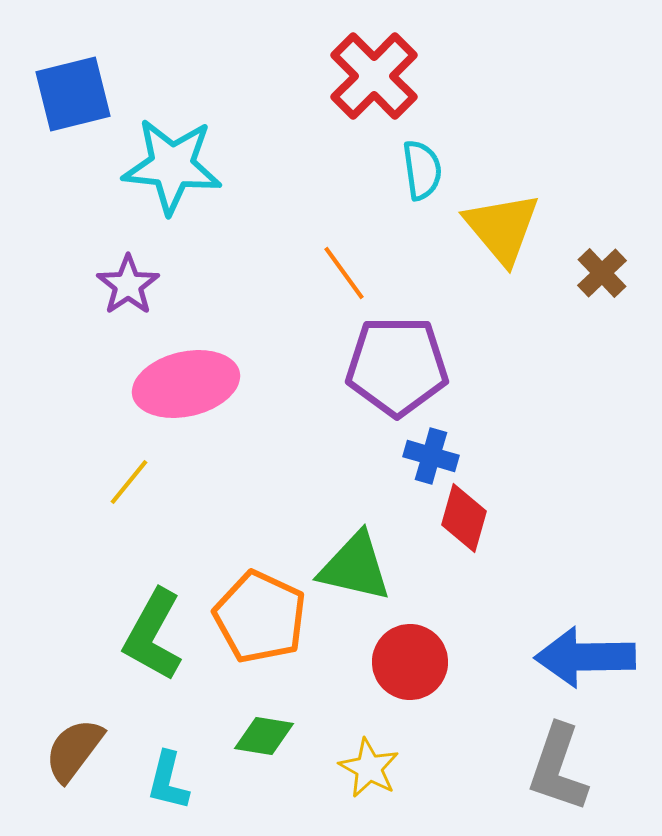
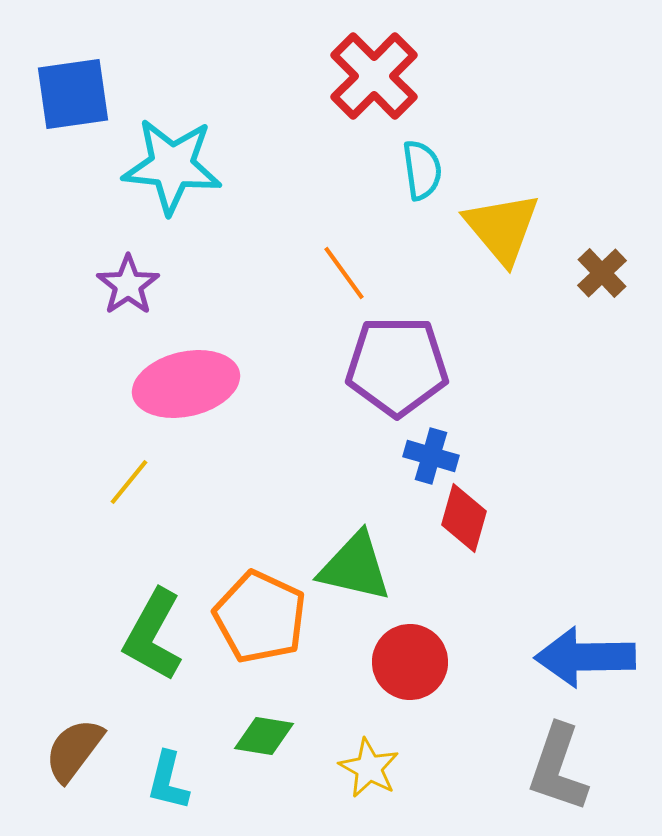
blue square: rotated 6 degrees clockwise
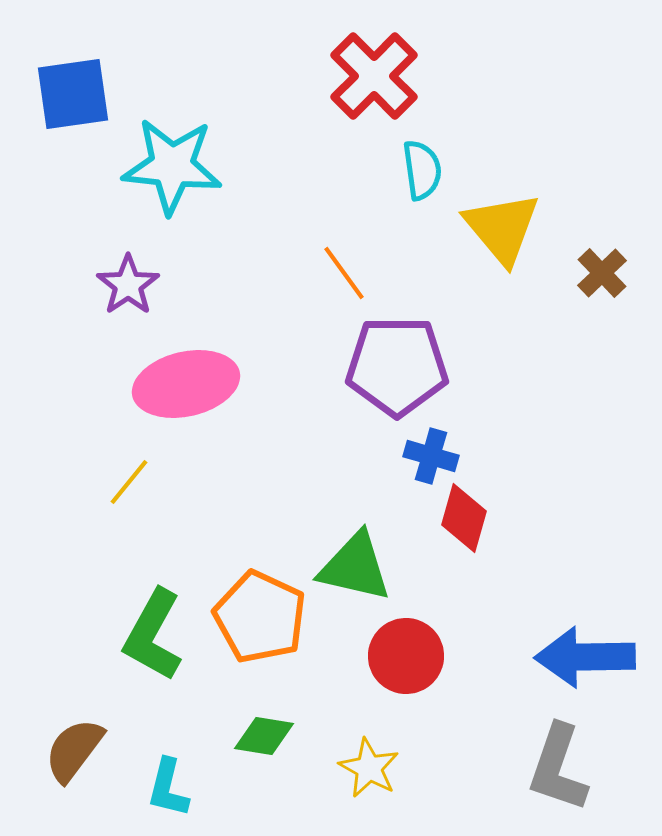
red circle: moved 4 px left, 6 px up
cyan L-shape: moved 7 px down
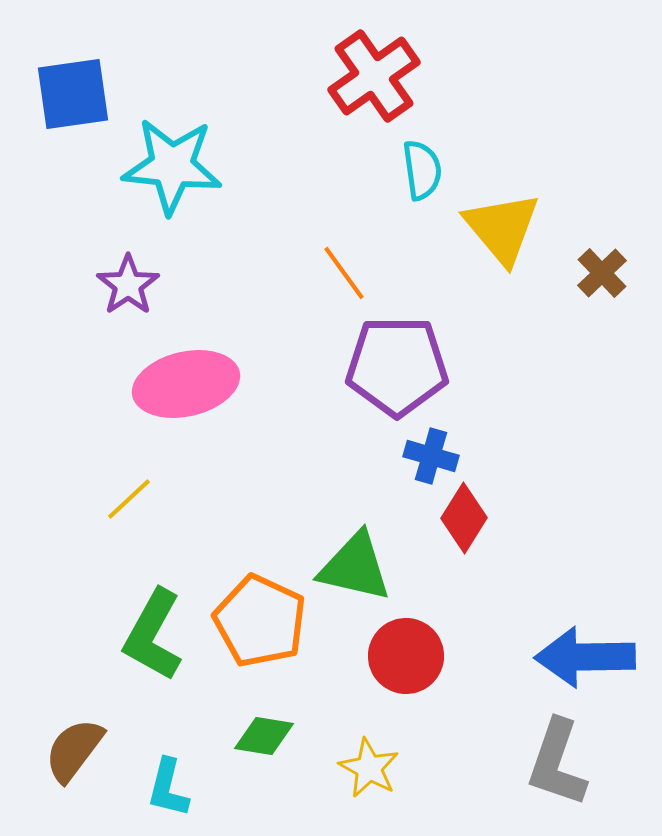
red cross: rotated 10 degrees clockwise
yellow line: moved 17 px down; rotated 8 degrees clockwise
red diamond: rotated 16 degrees clockwise
orange pentagon: moved 4 px down
gray L-shape: moved 1 px left, 5 px up
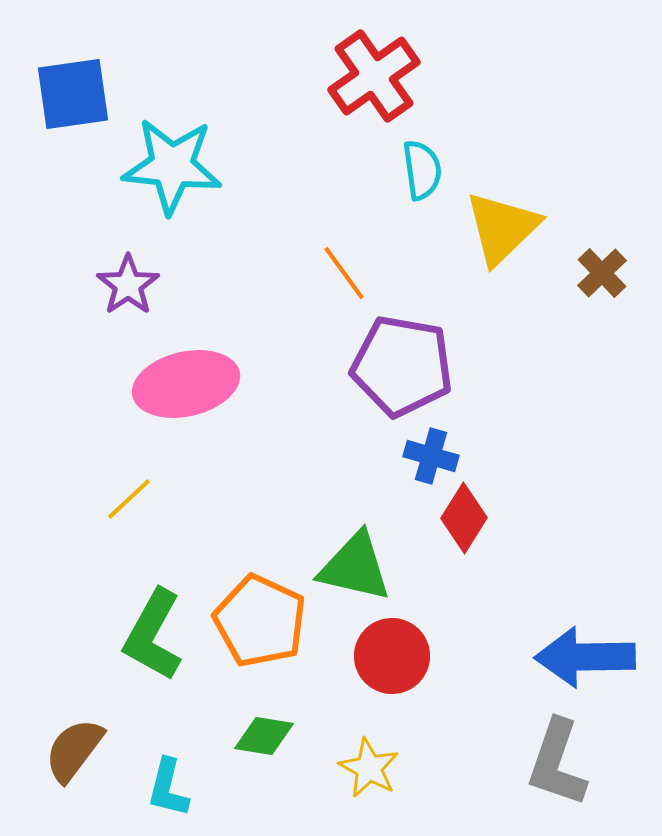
yellow triangle: rotated 26 degrees clockwise
purple pentagon: moved 5 px right; rotated 10 degrees clockwise
red circle: moved 14 px left
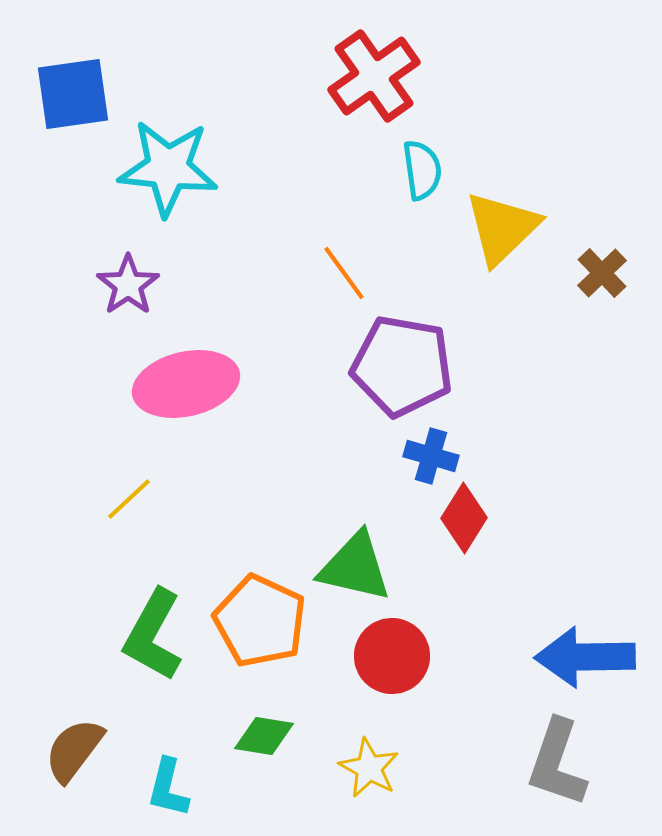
cyan star: moved 4 px left, 2 px down
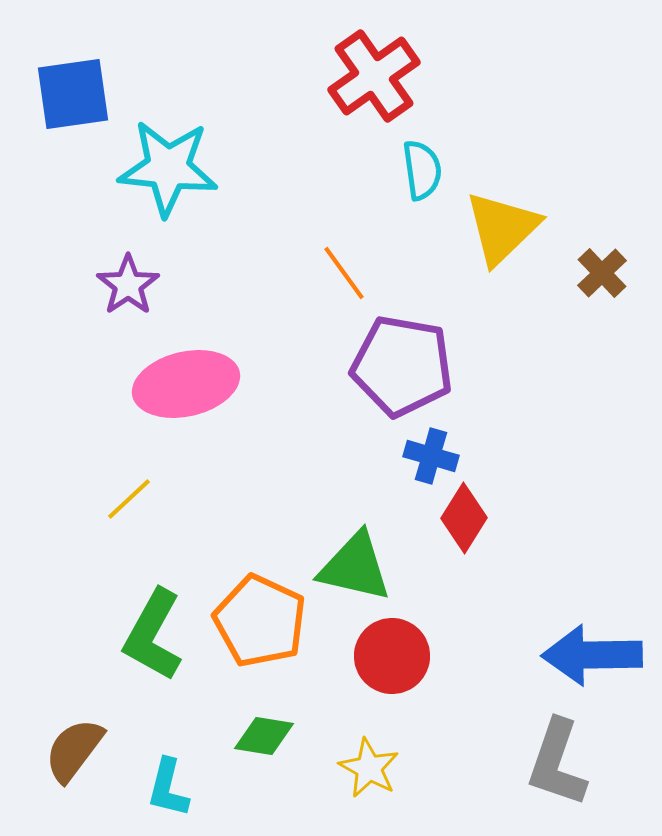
blue arrow: moved 7 px right, 2 px up
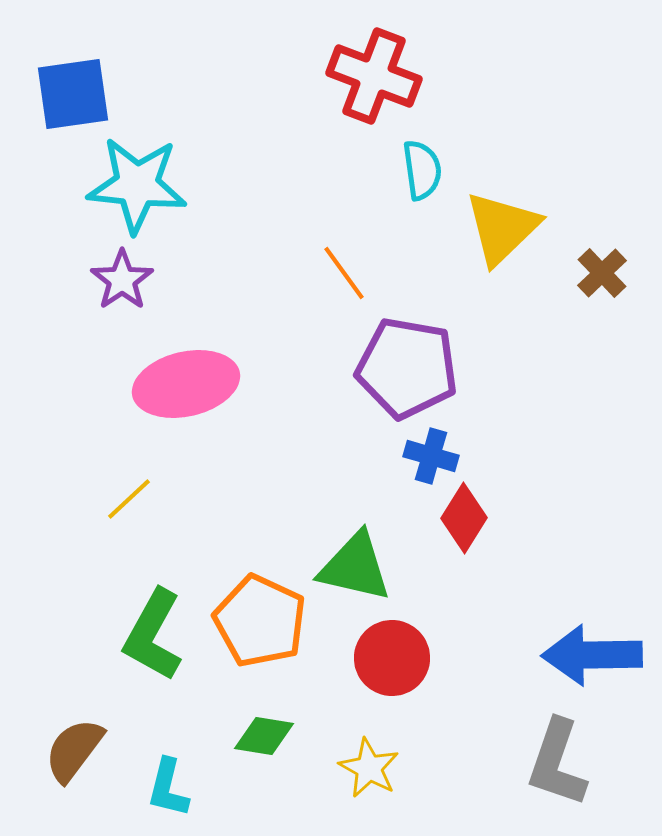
red cross: rotated 34 degrees counterclockwise
cyan star: moved 31 px left, 17 px down
purple star: moved 6 px left, 5 px up
purple pentagon: moved 5 px right, 2 px down
red circle: moved 2 px down
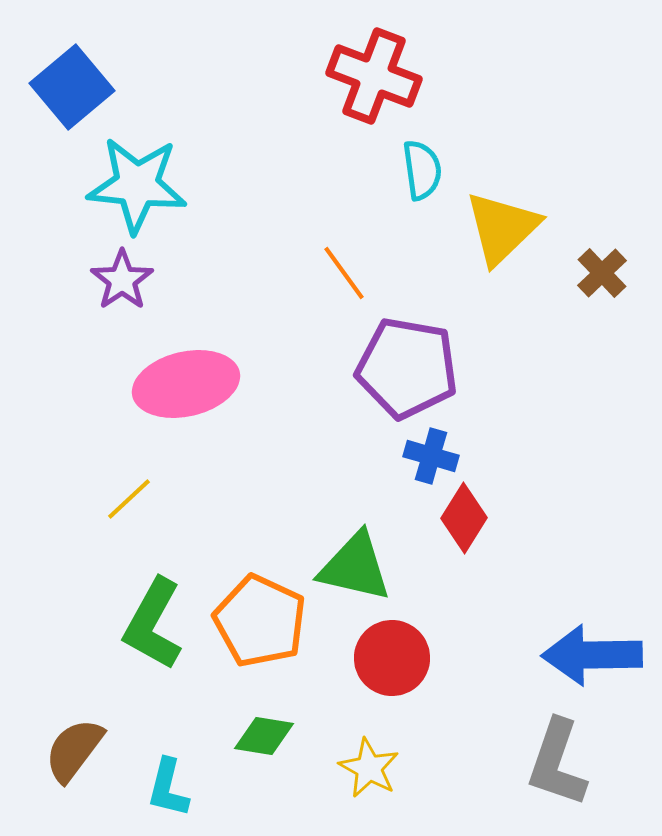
blue square: moved 1 px left, 7 px up; rotated 32 degrees counterclockwise
green L-shape: moved 11 px up
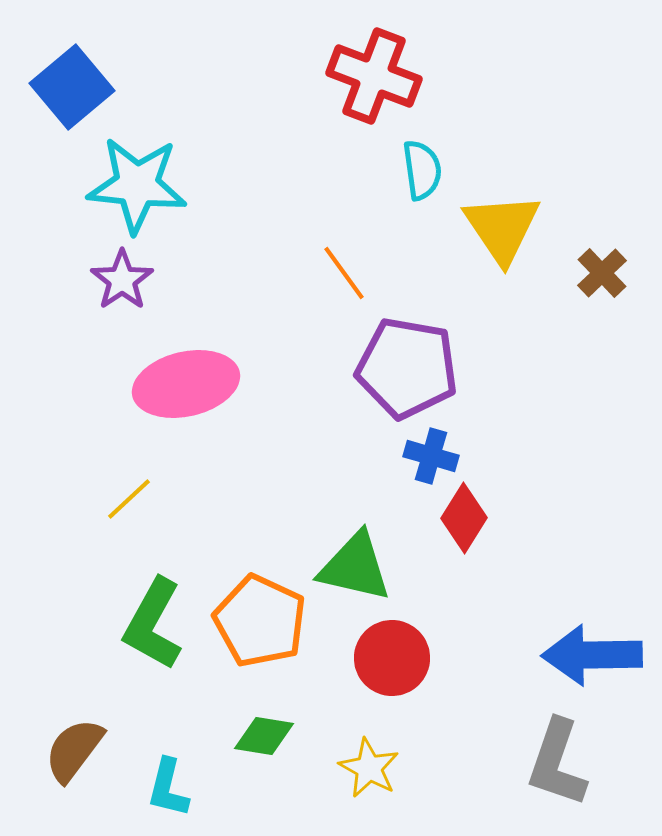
yellow triangle: rotated 20 degrees counterclockwise
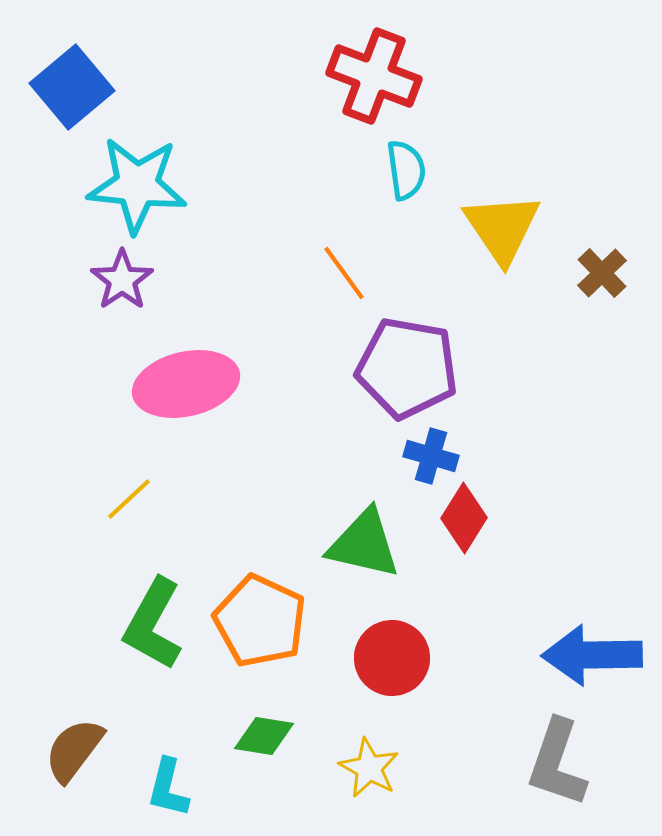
cyan semicircle: moved 16 px left
green triangle: moved 9 px right, 23 px up
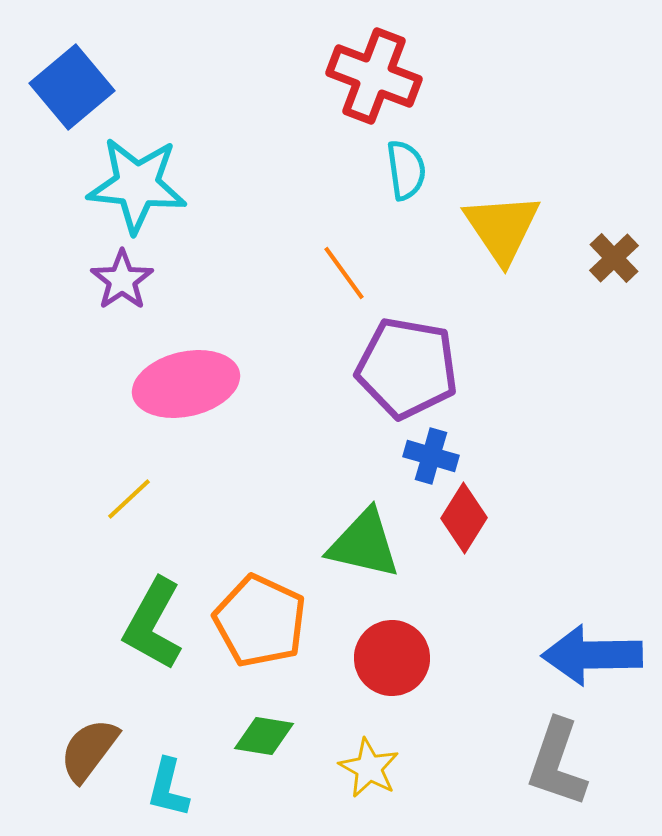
brown cross: moved 12 px right, 15 px up
brown semicircle: moved 15 px right
